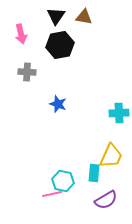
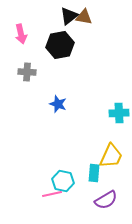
black triangle: moved 13 px right; rotated 18 degrees clockwise
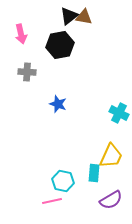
cyan cross: rotated 30 degrees clockwise
pink line: moved 7 px down
purple semicircle: moved 5 px right
